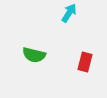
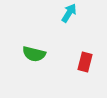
green semicircle: moved 1 px up
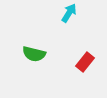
red rectangle: rotated 24 degrees clockwise
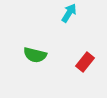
green semicircle: moved 1 px right, 1 px down
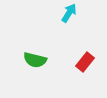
green semicircle: moved 5 px down
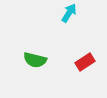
red rectangle: rotated 18 degrees clockwise
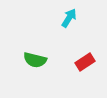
cyan arrow: moved 5 px down
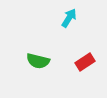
green semicircle: moved 3 px right, 1 px down
